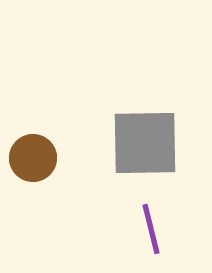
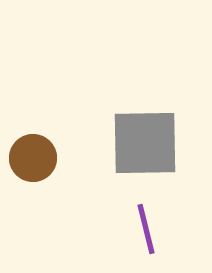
purple line: moved 5 px left
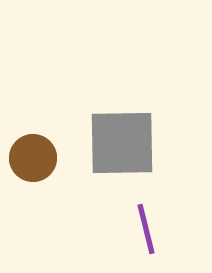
gray square: moved 23 px left
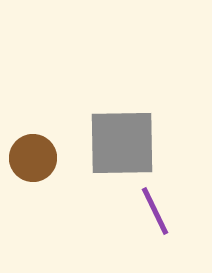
purple line: moved 9 px right, 18 px up; rotated 12 degrees counterclockwise
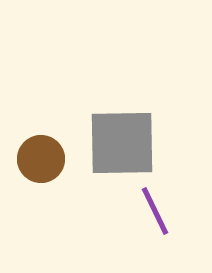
brown circle: moved 8 px right, 1 px down
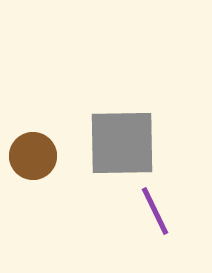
brown circle: moved 8 px left, 3 px up
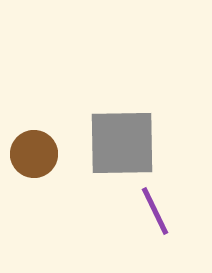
brown circle: moved 1 px right, 2 px up
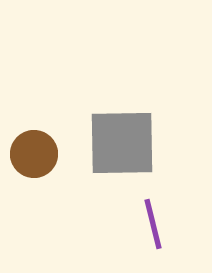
purple line: moved 2 px left, 13 px down; rotated 12 degrees clockwise
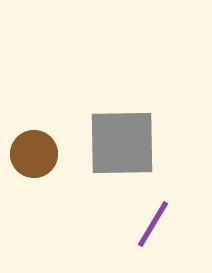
purple line: rotated 45 degrees clockwise
